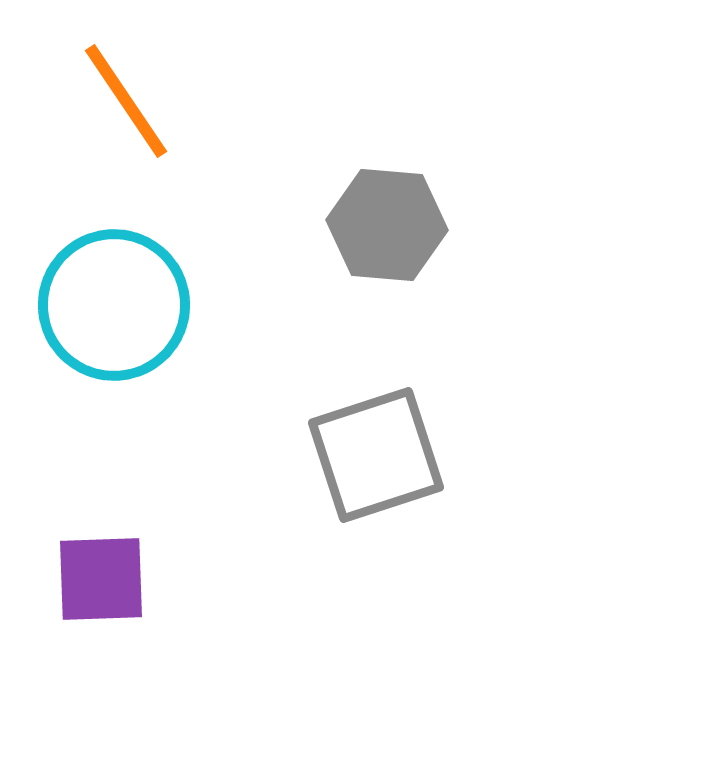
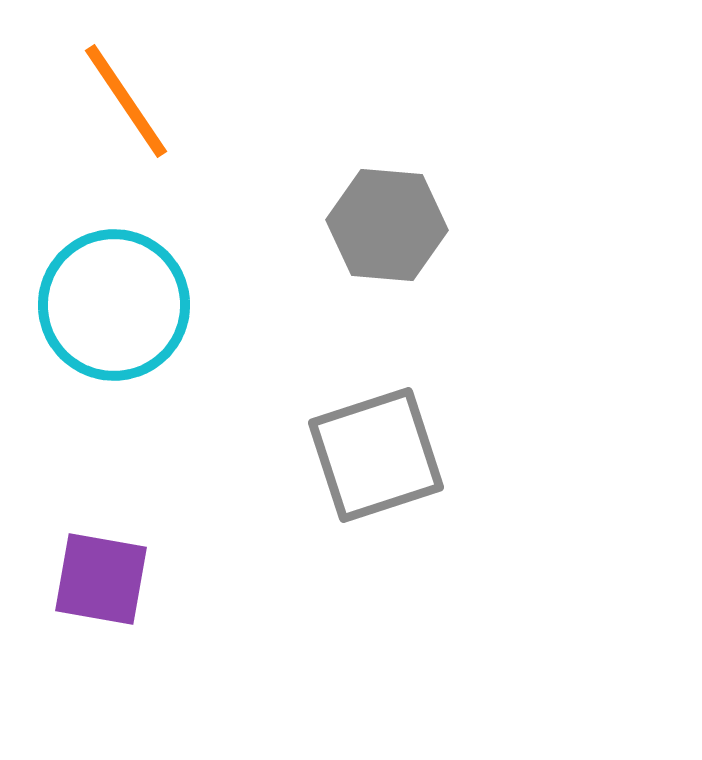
purple square: rotated 12 degrees clockwise
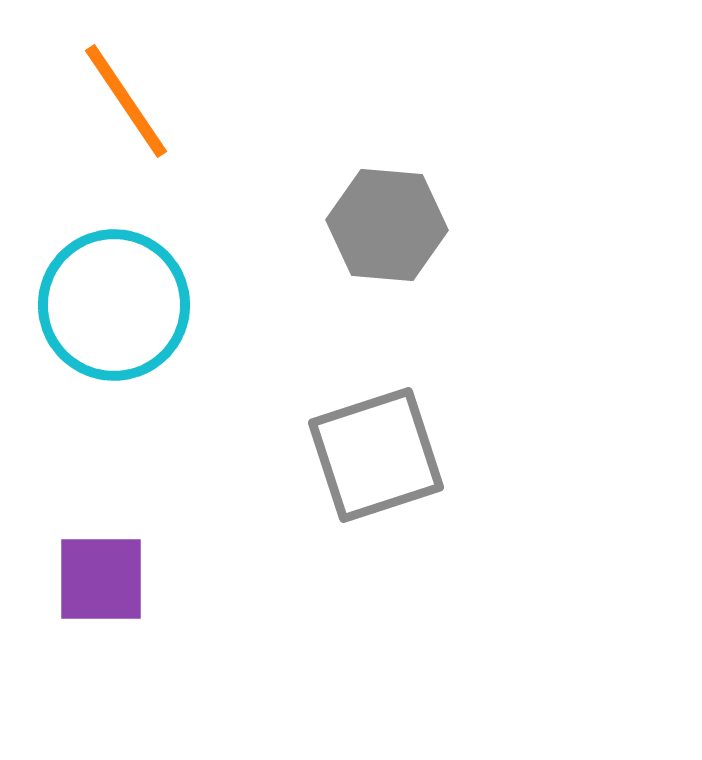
purple square: rotated 10 degrees counterclockwise
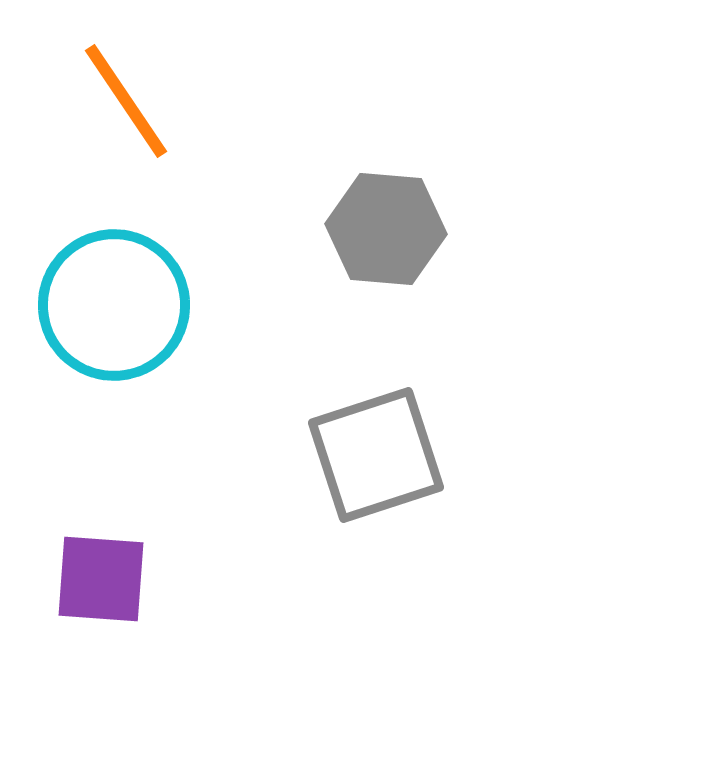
gray hexagon: moved 1 px left, 4 px down
purple square: rotated 4 degrees clockwise
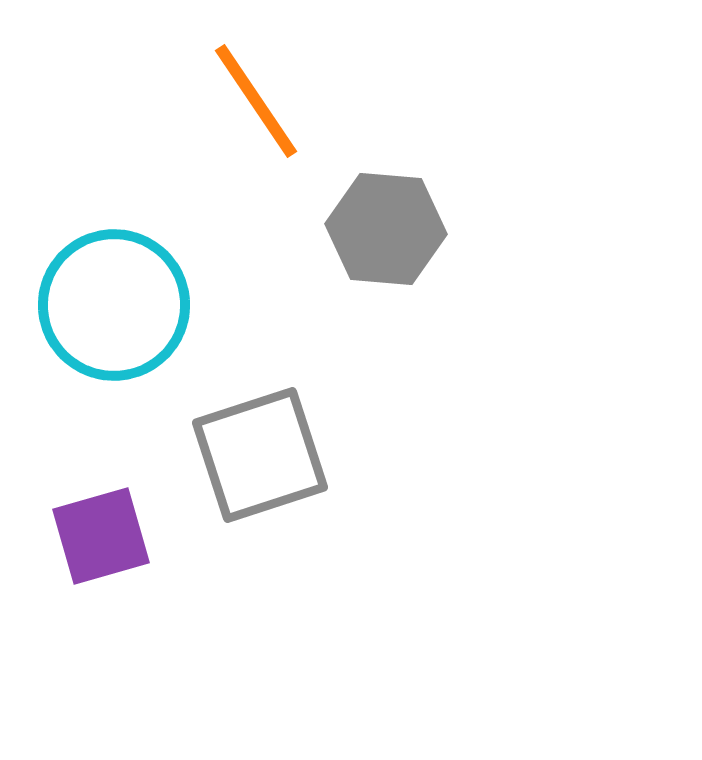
orange line: moved 130 px right
gray square: moved 116 px left
purple square: moved 43 px up; rotated 20 degrees counterclockwise
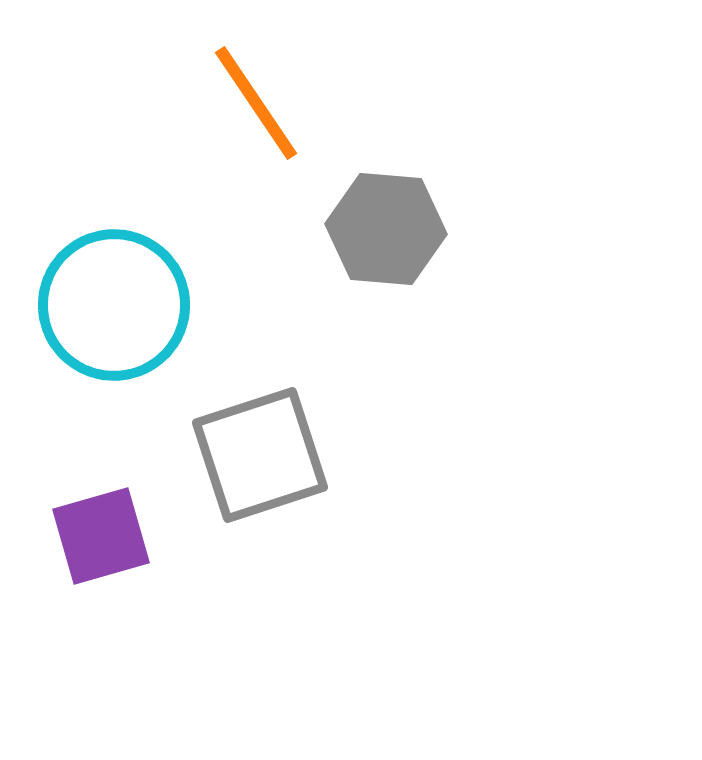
orange line: moved 2 px down
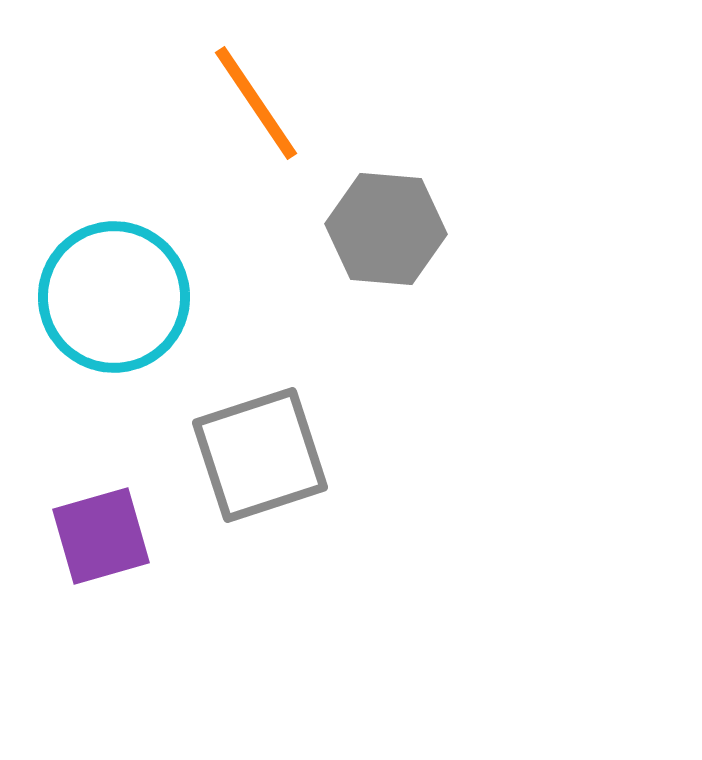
cyan circle: moved 8 px up
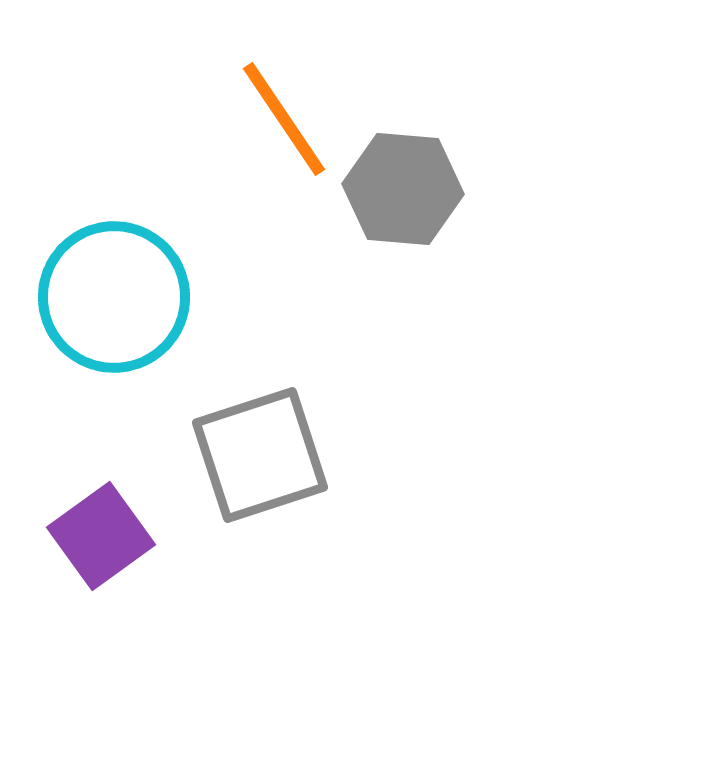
orange line: moved 28 px right, 16 px down
gray hexagon: moved 17 px right, 40 px up
purple square: rotated 20 degrees counterclockwise
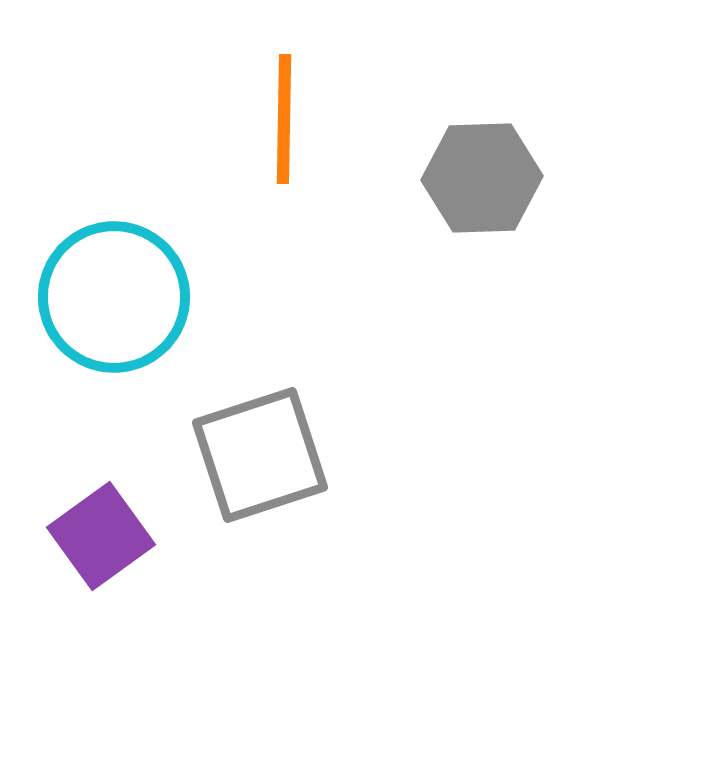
orange line: rotated 35 degrees clockwise
gray hexagon: moved 79 px right, 11 px up; rotated 7 degrees counterclockwise
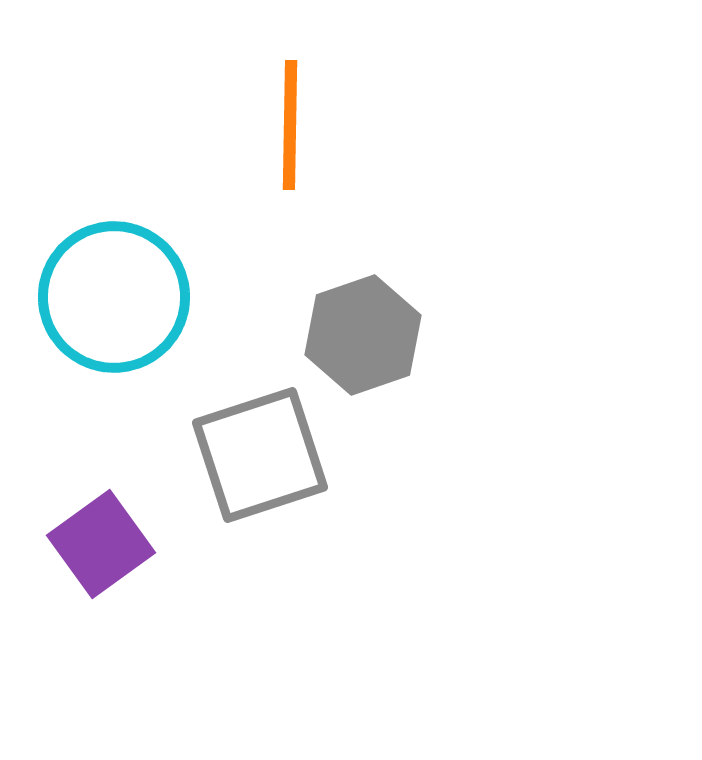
orange line: moved 6 px right, 6 px down
gray hexagon: moved 119 px left, 157 px down; rotated 17 degrees counterclockwise
purple square: moved 8 px down
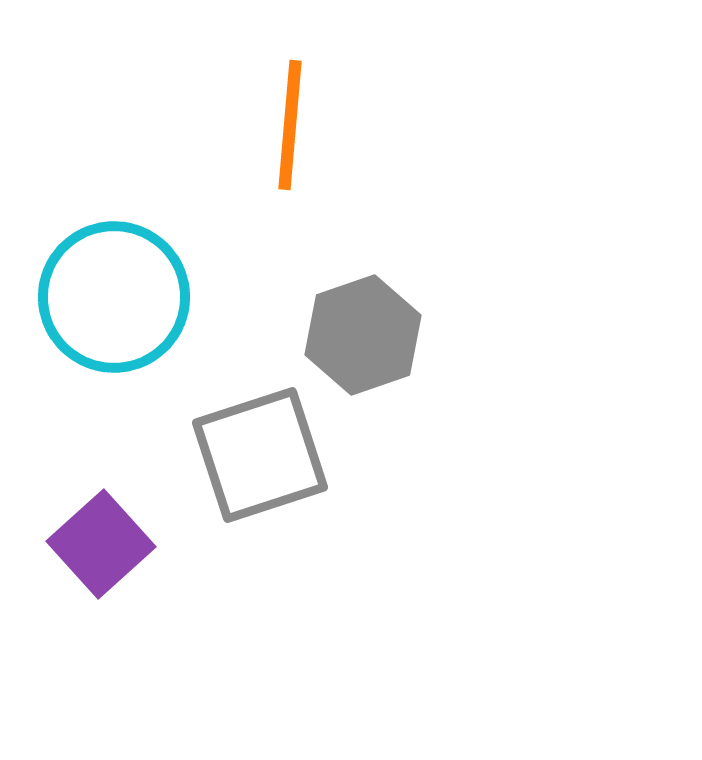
orange line: rotated 4 degrees clockwise
purple square: rotated 6 degrees counterclockwise
